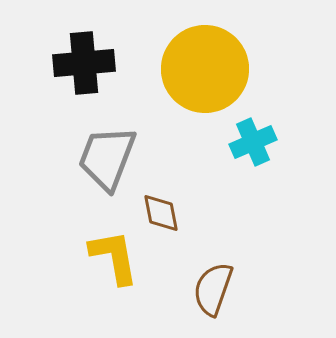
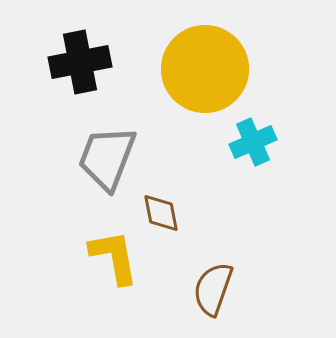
black cross: moved 4 px left, 1 px up; rotated 6 degrees counterclockwise
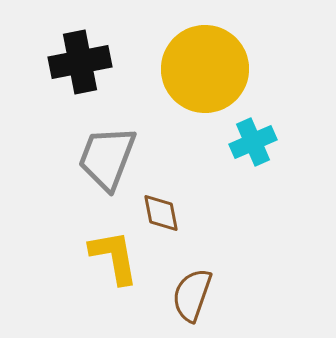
brown semicircle: moved 21 px left, 6 px down
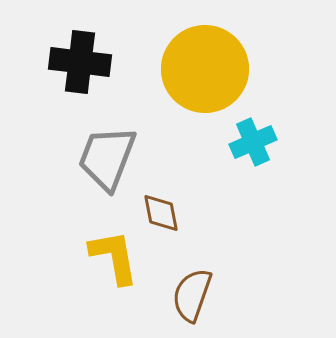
black cross: rotated 18 degrees clockwise
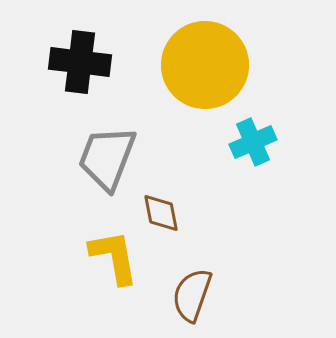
yellow circle: moved 4 px up
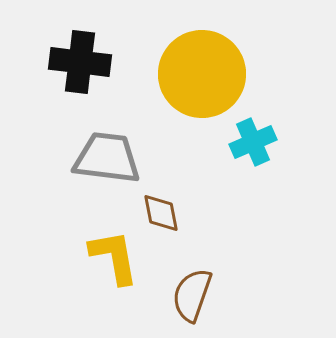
yellow circle: moved 3 px left, 9 px down
gray trapezoid: rotated 76 degrees clockwise
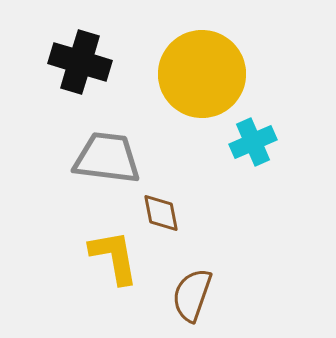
black cross: rotated 10 degrees clockwise
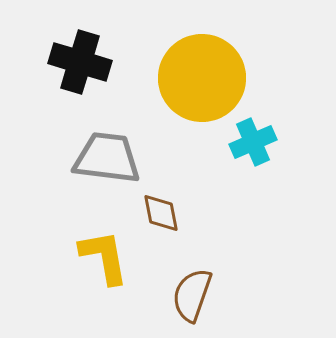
yellow circle: moved 4 px down
yellow L-shape: moved 10 px left
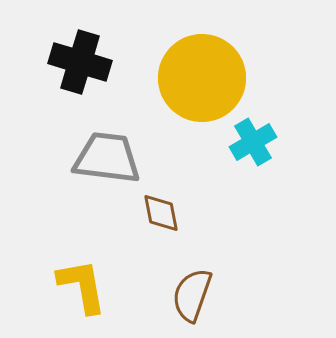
cyan cross: rotated 6 degrees counterclockwise
yellow L-shape: moved 22 px left, 29 px down
